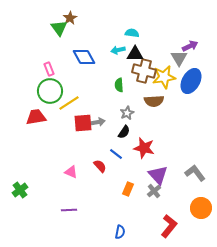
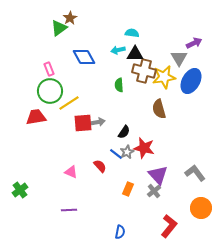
green triangle: rotated 30 degrees clockwise
purple arrow: moved 4 px right, 3 px up
brown semicircle: moved 5 px right, 8 px down; rotated 78 degrees clockwise
gray star: moved 39 px down
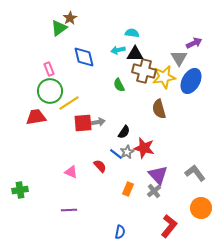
blue diamond: rotated 15 degrees clockwise
green semicircle: rotated 24 degrees counterclockwise
green cross: rotated 28 degrees clockwise
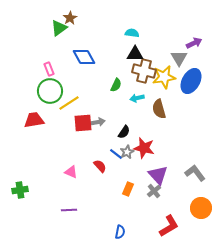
cyan arrow: moved 19 px right, 48 px down
blue diamond: rotated 15 degrees counterclockwise
green semicircle: moved 3 px left; rotated 128 degrees counterclockwise
red trapezoid: moved 2 px left, 3 px down
red L-shape: rotated 20 degrees clockwise
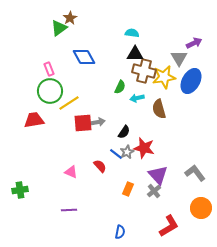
green semicircle: moved 4 px right, 2 px down
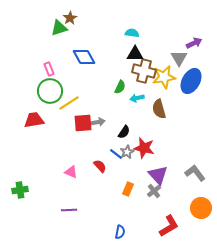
green triangle: rotated 18 degrees clockwise
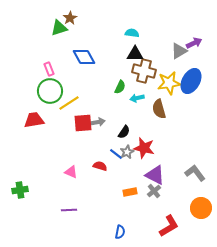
gray triangle: moved 7 px up; rotated 30 degrees clockwise
yellow star: moved 5 px right, 6 px down
red semicircle: rotated 32 degrees counterclockwise
purple triangle: moved 3 px left; rotated 20 degrees counterclockwise
orange rectangle: moved 2 px right, 3 px down; rotated 56 degrees clockwise
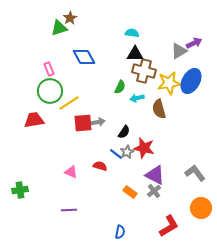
orange rectangle: rotated 48 degrees clockwise
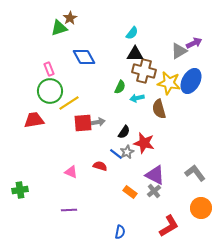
cyan semicircle: rotated 120 degrees clockwise
yellow star: rotated 20 degrees clockwise
red star: moved 5 px up
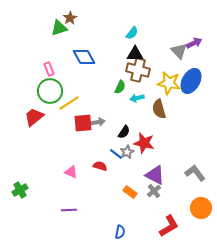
gray triangle: rotated 42 degrees counterclockwise
brown cross: moved 6 px left, 1 px up
red trapezoid: moved 3 px up; rotated 30 degrees counterclockwise
green cross: rotated 21 degrees counterclockwise
